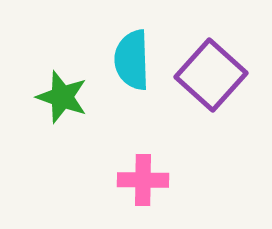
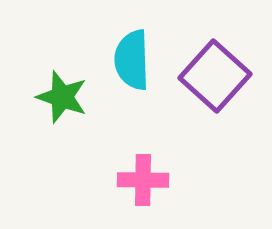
purple square: moved 4 px right, 1 px down
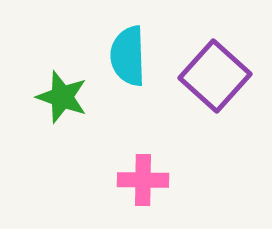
cyan semicircle: moved 4 px left, 4 px up
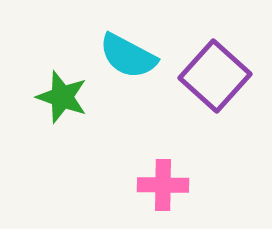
cyan semicircle: rotated 60 degrees counterclockwise
pink cross: moved 20 px right, 5 px down
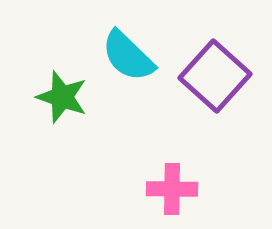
cyan semicircle: rotated 16 degrees clockwise
pink cross: moved 9 px right, 4 px down
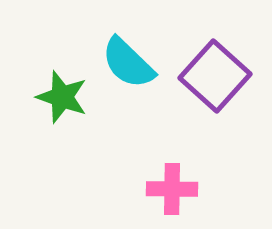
cyan semicircle: moved 7 px down
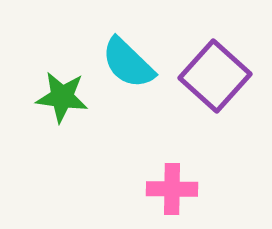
green star: rotated 12 degrees counterclockwise
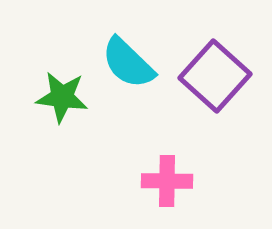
pink cross: moved 5 px left, 8 px up
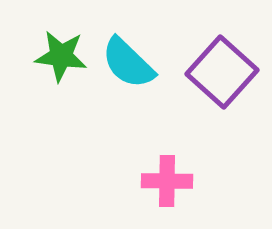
purple square: moved 7 px right, 4 px up
green star: moved 1 px left, 41 px up
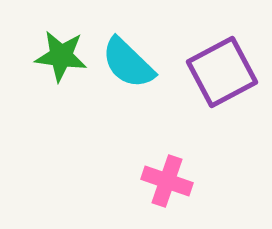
purple square: rotated 20 degrees clockwise
pink cross: rotated 18 degrees clockwise
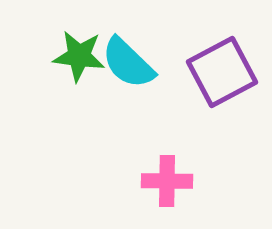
green star: moved 18 px right
pink cross: rotated 18 degrees counterclockwise
